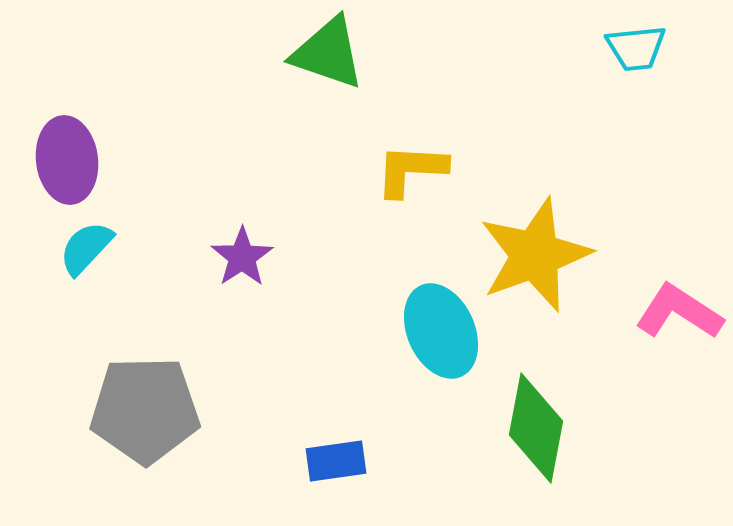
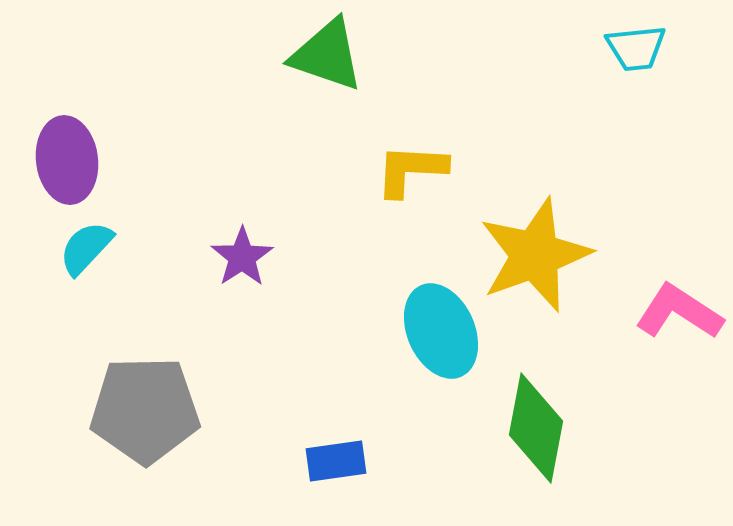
green triangle: moved 1 px left, 2 px down
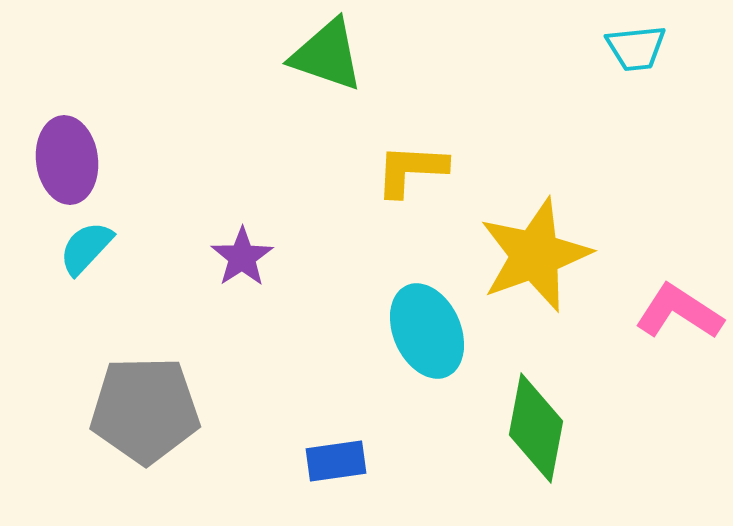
cyan ellipse: moved 14 px left
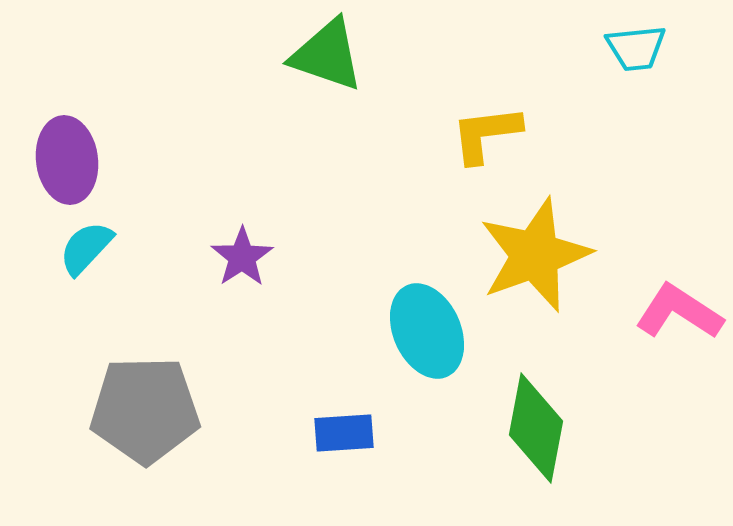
yellow L-shape: moved 75 px right, 36 px up; rotated 10 degrees counterclockwise
blue rectangle: moved 8 px right, 28 px up; rotated 4 degrees clockwise
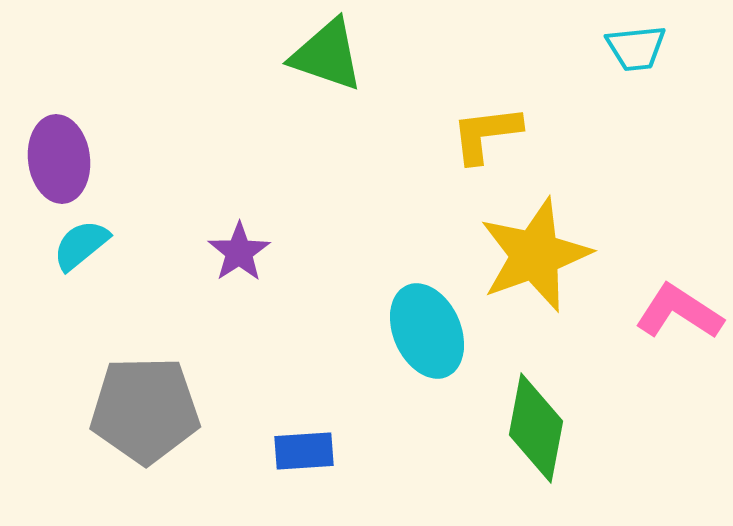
purple ellipse: moved 8 px left, 1 px up
cyan semicircle: moved 5 px left, 3 px up; rotated 8 degrees clockwise
purple star: moved 3 px left, 5 px up
blue rectangle: moved 40 px left, 18 px down
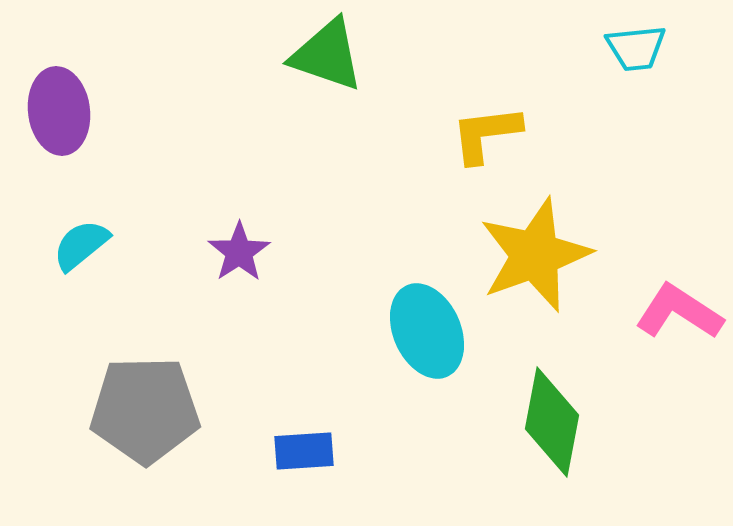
purple ellipse: moved 48 px up
green diamond: moved 16 px right, 6 px up
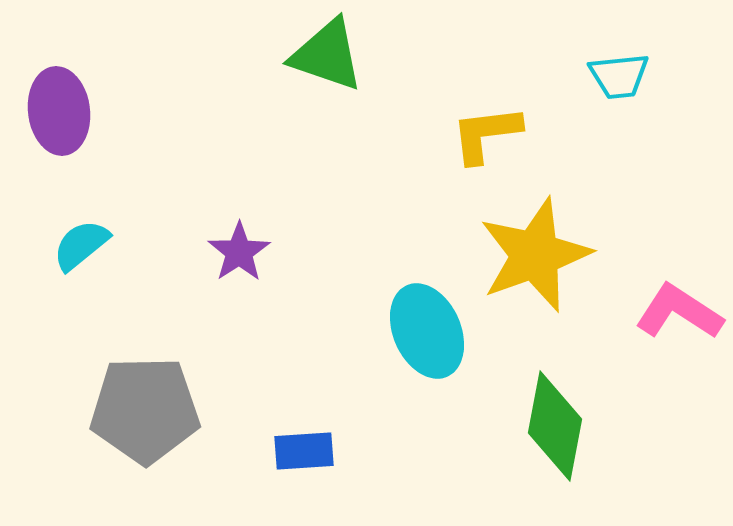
cyan trapezoid: moved 17 px left, 28 px down
green diamond: moved 3 px right, 4 px down
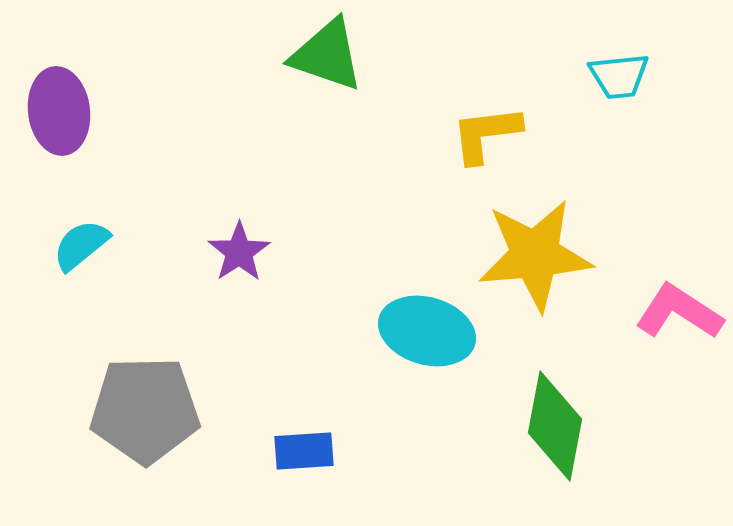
yellow star: rotated 15 degrees clockwise
cyan ellipse: rotated 50 degrees counterclockwise
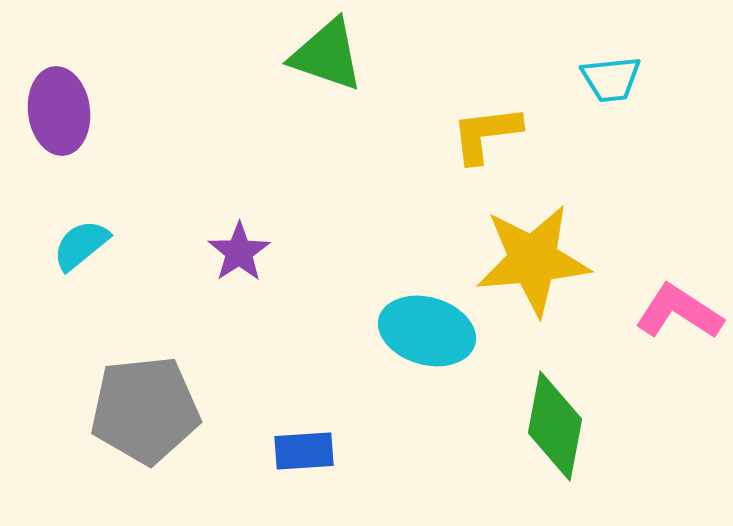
cyan trapezoid: moved 8 px left, 3 px down
yellow star: moved 2 px left, 5 px down
gray pentagon: rotated 5 degrees counterclockwise
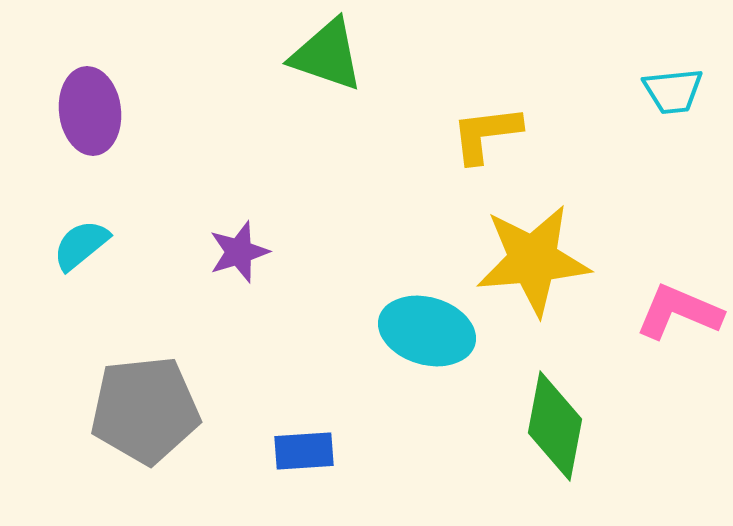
cyan trapezoid: moved 62 px right, 12 px down
purple ellipse: moved 31 px right
purple star: rotated 16 degrees clockwise
pink L-shape: rotated 10 degrees counterclockwise
